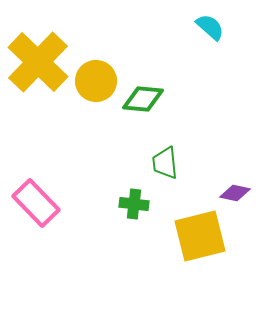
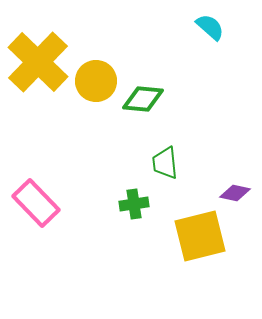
green cross: rotated 16 degrees counterclockwise
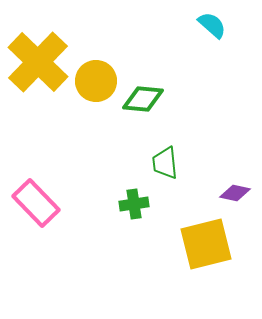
cyan semicircle: moved 2 px right, 2 px up
yellow square: moved 6 px right, 8 px down
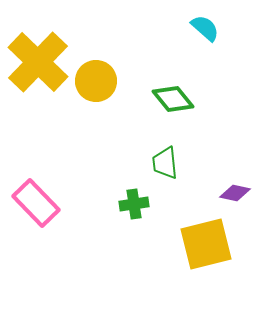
cyan semicircle: moved 7 px left, 3 px down
green diamond: moved 30 px right; rotated 45 degrees clockwise
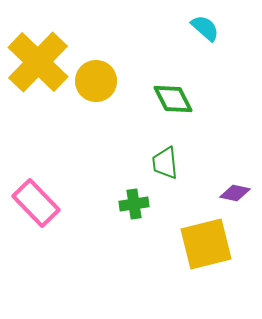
green diamond: rotated 12 degrees clockwise
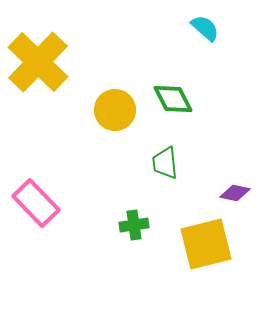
yellow circle: moved 19 px right, 29 px down
green cross: moved 21 px down
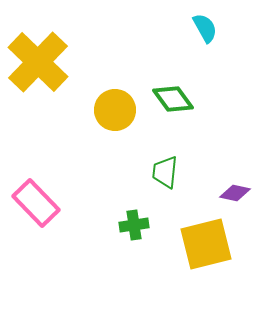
cyan semicircle: rotated 20 degrees clockwise
green diamond: rotated 9 degrees counterclockwise
green trapezoid: moved 9 px down; rotated 12 degrees clockwise
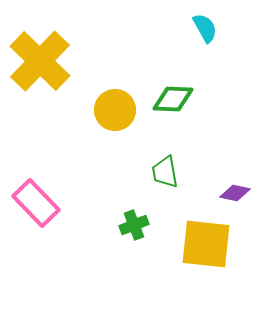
yellow cross: moved 2 px right, 1 px up
green diamond: rotated 51 degrees counterclockwise
green trapezoid: rotated 16 degrees counterclockwise
green cross: rotated 12 degrees counterclockwise
yellow square: rotated 20 degrees clockwise
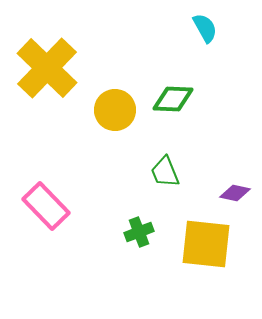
yellow cross: moved 7 px right, 7 px down
green trapezoid: rotated 12 degrees counterclockwise
pink rectangle: moved 10 px right, 3 px down
green cross: moved 5 px right, 7 px down
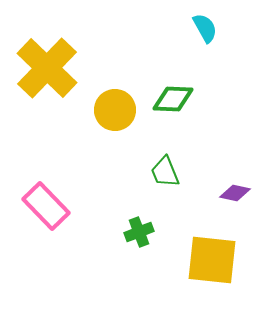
yellow square: moved 6 px right, 16 px down
